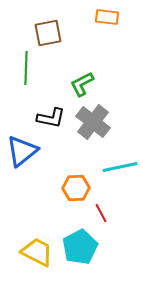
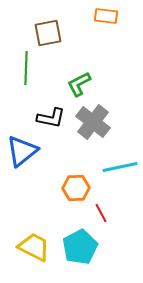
orange rectangle: moved 1 px left, 1 px up
green L-shape: moved 3 px left
yellow trapezoid: moved 3 px left, 5 px up
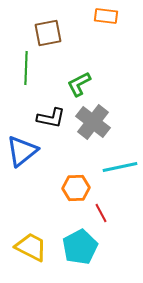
yellow trapezoid: moved 3 px left
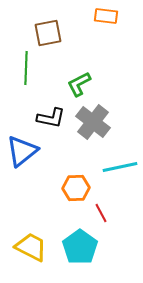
cyan pentagon: rotated 8 degrees counterclockwise
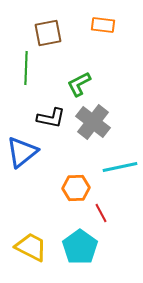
orange rectangle: moved 3 px left, 9 px down
blue triangle: moved 1 px down
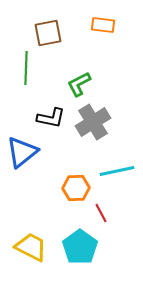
gray cross: rotated 20 degrees clockwise
cyan line: moved 3 px left, 4 px down
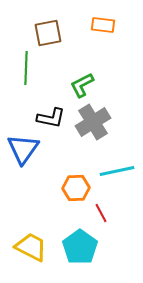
green L-shape: moved 3 px right, 1 px down
blue triangle: moved 1 px right, 3 px up; rotated 16 degrees counterclockwise
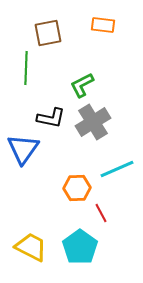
cyan line: moved 2 px up; rotated 12 degrees counterclockwise
orange hexagon: moved 1 px right
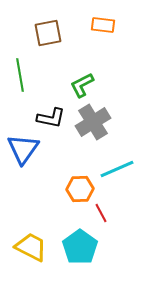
green line: moved 6 px left, 7 px down; rotated 12 degrees counterclockwise
orange hexagon: moved 3 px right, 1 px down
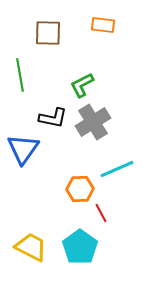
brown square: rotated 12 degrees clockwise
black L-shape: moved 2 px right
